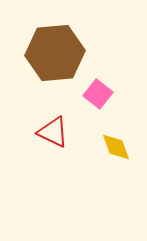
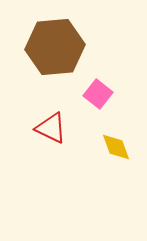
brown hexagon: moved 6 px up
red triangle: moved 2 px left, 4 px up
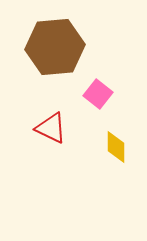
yellow diamond: rotated 20 degrees clockwise
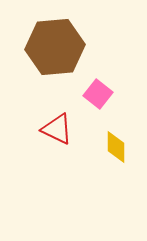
red triangle: moved 6 px right, 1 px down
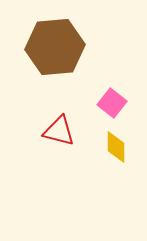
pink square: moved 14 px right, 9 px down
red triangle: moved 2 px right, 2 px down; rotated 12 degrees counterclockwise
